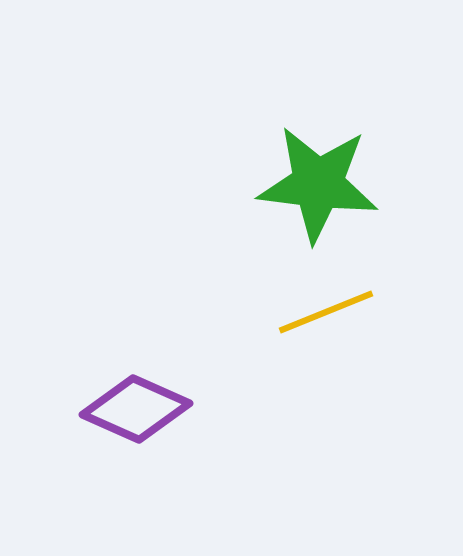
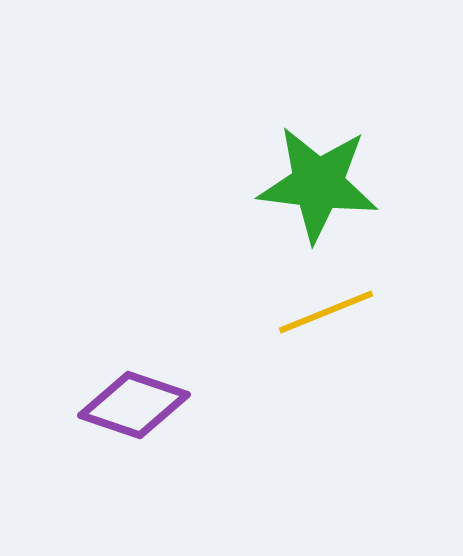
purple diamond: moved 2 px left, 4 px up; rotated 5 degrees counterclockwise
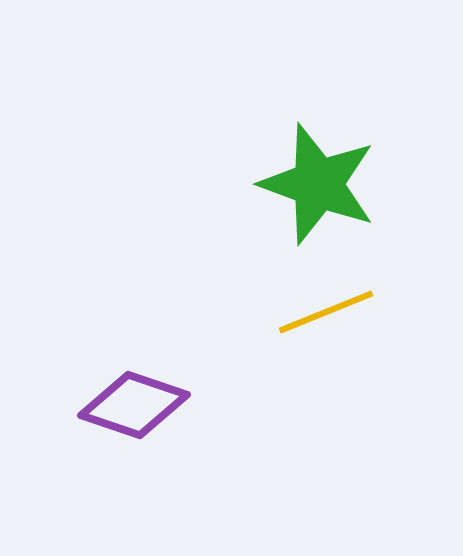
green star: rotated 13 degrees clockwise
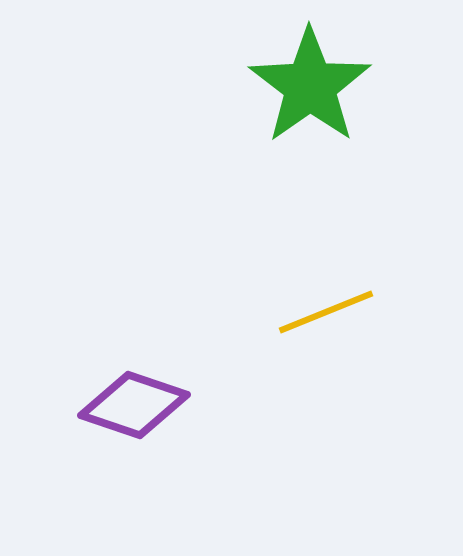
green star: moved 8 px left, 98 px up; rotated 17 degrees clockwise
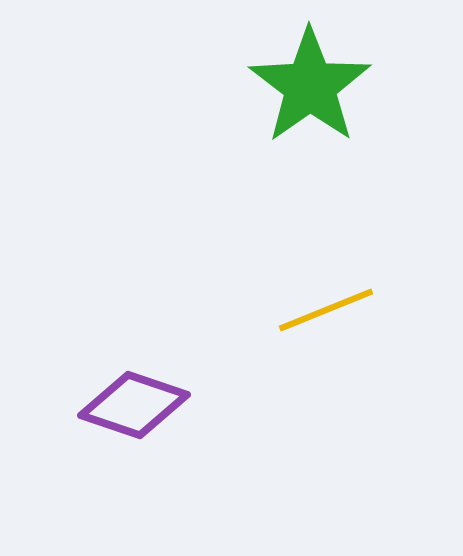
yellow line: moved 2 px up
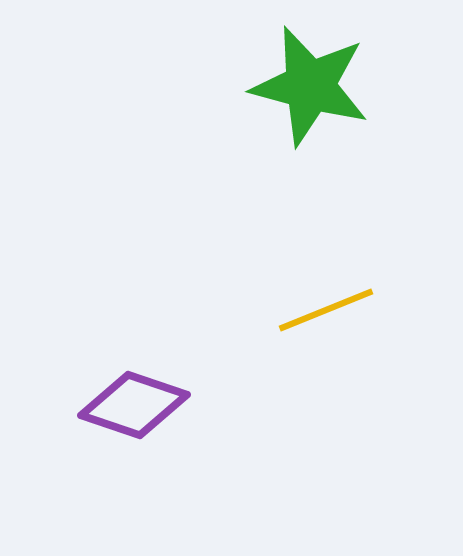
green star: rotated 22 degrees counterclockwise
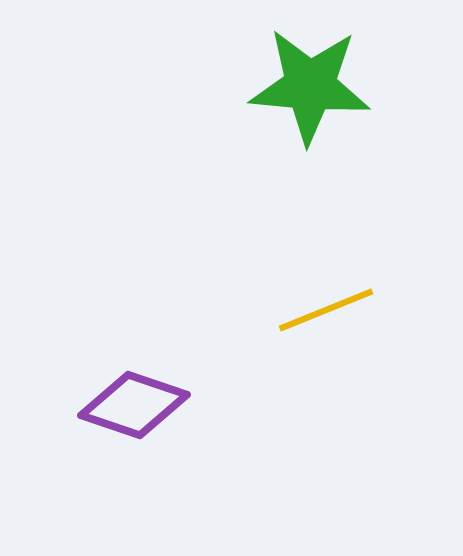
green star: rotated 10 degrees counterclockwise
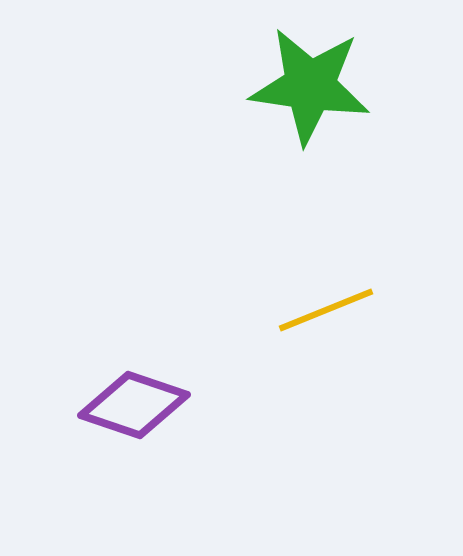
green star: rotated 3 degrees clockwise
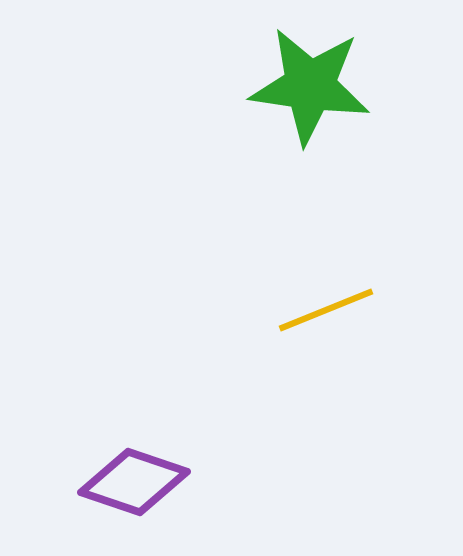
purple diamond: moved 77 px down
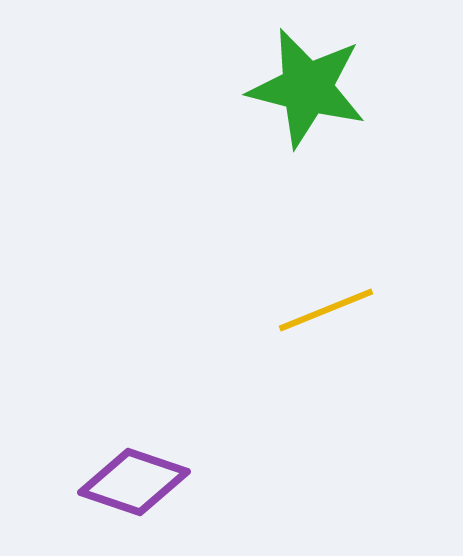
green star: moved 3 px left, 2 px down; rotated 6 degrees clockwise
